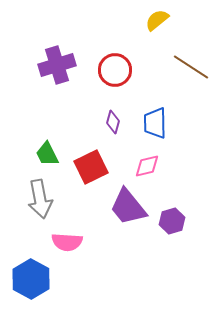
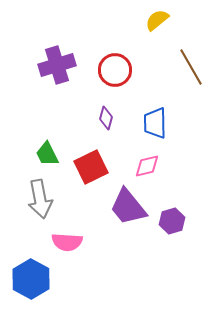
brown line: rotated 27 degrees clockwise
purple diamond: moved 7 px left, 4 px up
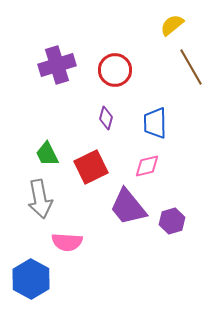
yellow semicircle: moved 15 px right, 5 px down
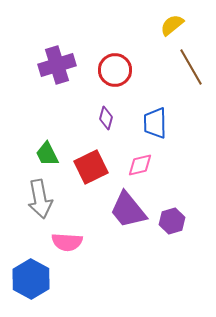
pink diamond: moved 7 px left, 1 px up
purple trapezoid: moved 3 px down
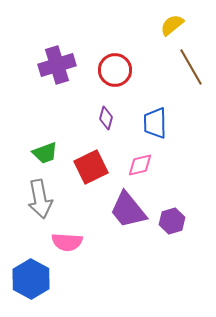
green trapezoid: moved 2 px left, 1 px up; rotated 84 degrees counterclockwise
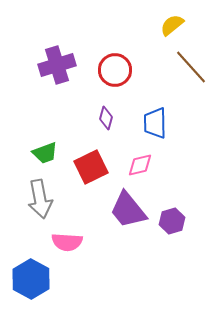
brown line: rotated 12 degrees counterclockwise
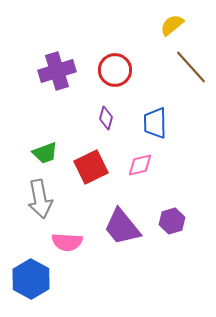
purple cross: moved 6 px down
purple trapezoid: moved 6 px left, 17 px down
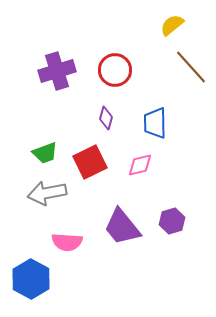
red square: moved 1 px left, 5 px up
gray arrow: moved 7 px right, 6 px up; rotated 90 degrees clockwise
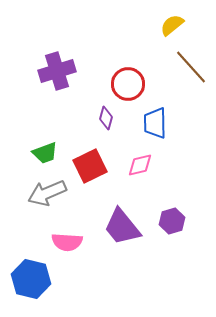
red circle: moved 13 px right, 14 px down
red square: moved 4 px down
gray arrow: rotated 12 degrees counterclockwise
blue hexagon: rotated 15 degrees counterclockwise
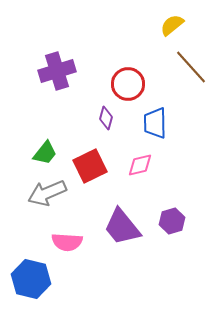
green trapezoid: rotated 32 degrees counterclockwise
